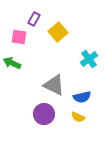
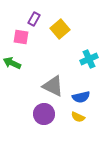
yellow square: moved 2 px right, 3 px up
pink square: moved 2 px right
cyan cross: rotated 12 degrees clockwise
gray triangle: moved 1 px left, 1 px down
blue semicircle: moved 1 px left
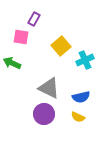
yellow square: moved 1 px right, 17 px down
cyan cross: moved 4 px left, 1 px down
gray triangle: moved 4 px left, 2 px down
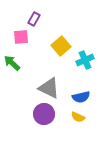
pink square: rotated 14 degrees counterclockwise
green arrow: rotated 18 degrees clockwise
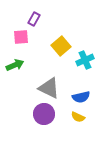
green arrow: moved 3 px right, 2 px down; rotated 114 degrees clockwise
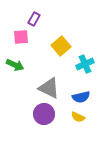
cyan cross: moved 4 px down
green arrow: rotated 48 degrees clockwise
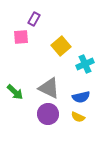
green arrow: moved 27 px down; rotated 18 degrees clockwise
purple circle: moved 4 px right
